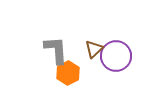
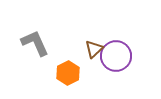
gray L-shape: moved 21 px left, 7 px up; rotated 20 degrees counterclockwise
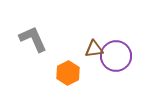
gray L-shape: moved 2 px left, 4 px up
brown triangle: rotated 36 degrees clockwise
